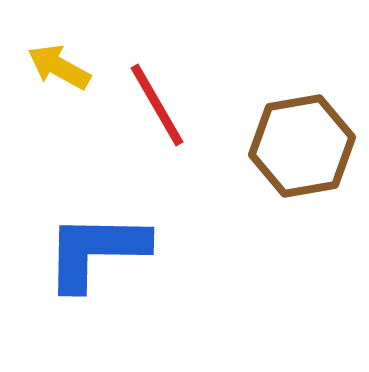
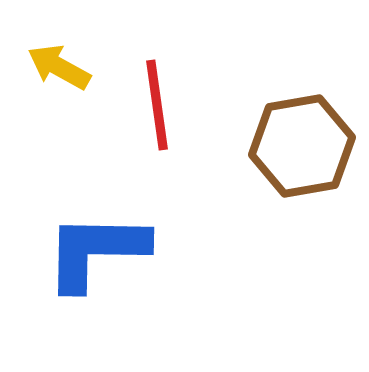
red line: rotated 22 degrees clockwise
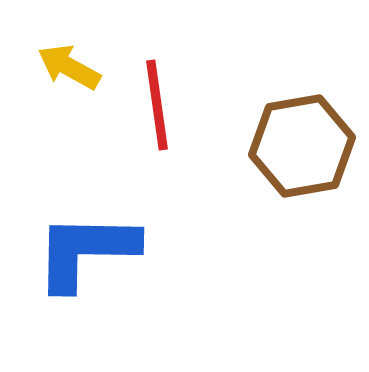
yellow arrow: moved 10 px right
blue L-shape: moved 10 px left
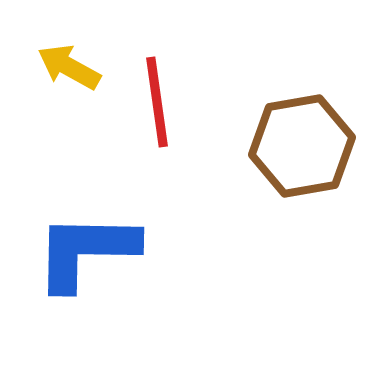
red line: moved 3 px up
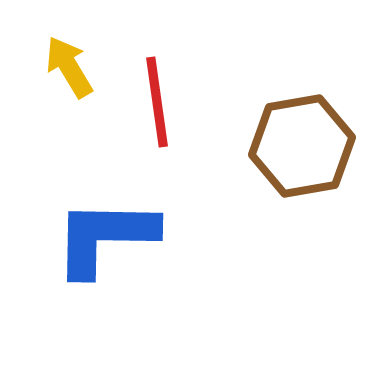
yellow arrow: rotated 30 degrees clockwise
blue L-shape: moved 19 px right, 14 px up
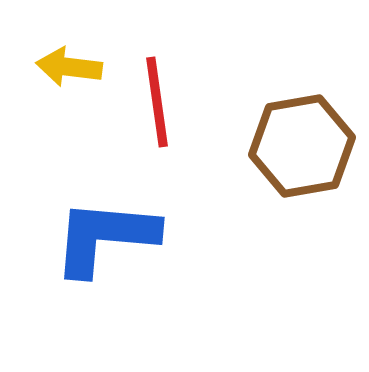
yellow arrow: rotated 52 degrees counterclockwise
blue L-shape: rotated 4 degrees clockwise
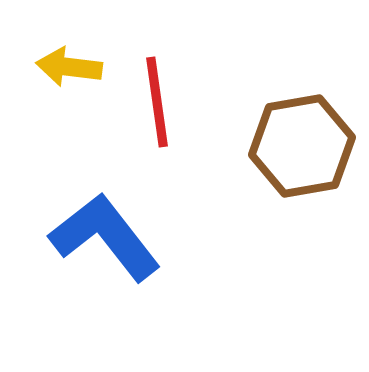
blue L-shape: rotated 47 degrees clockwise
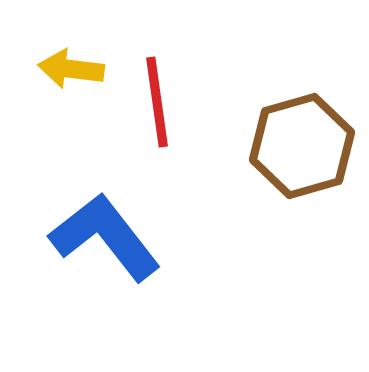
yellow arrow: moved 2 px right, 2 px down
brown hexagon: rotated 6 degrees counterclockwise
